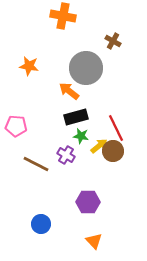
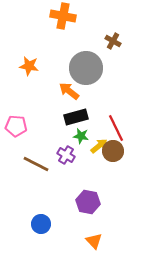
purple hexagon: rotated 10 degrees clockwise
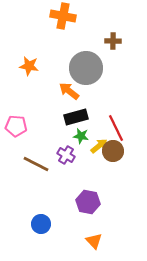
brown cross: rotated 28 degrees counterclockwise
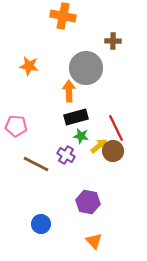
orange arrow: rotated 50 degrees clockwise
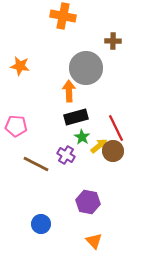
orange star: moved 9 px left
green star: moved 1 px right, 1 px down; rotated 21 degrees clockwise
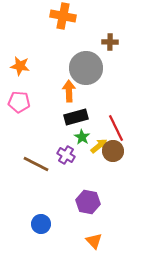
brown cross: moved 3 px left, 1 px down
pink pentagon: moved 3 px right, 24 px up
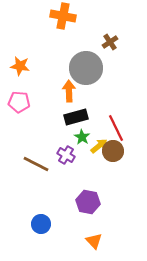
brown cross: rotated 35 degrees counterclockwise
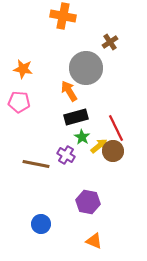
orange star: moved 3 px right, 3 px down
orange arrow: rotated 30 degrees counterclockwise
brown line: rotated 16 degrees counterclockwise
orange triangle: rotated 24 degrees counterclockwise
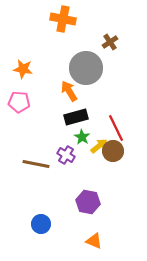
orange cross: moved 3 px down
